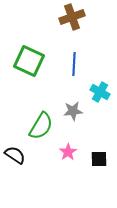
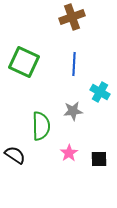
green square: moved 5 px left, 1 px down
green semicircle: rotated 32 degrees counterclockwise
pink star: moved 1 px right, 1 px down
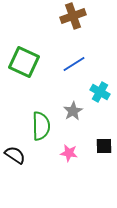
brown cross: moved 1 px right, 1 px up
blue line: rotated 55 degrees clockwise
gray star: rotated 24 degrees counterclockwise
pink star: rotated 30 degrees counterclockwise
black square: moved 5 px right, 13 px up
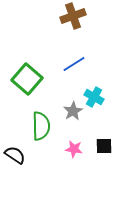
green square: moved 3 px right, 17 px down; rotated 16 degrees clockwise
cyan cross: moved 6 px left, 5 px down
pink star: moved 5 px right, 4 px up
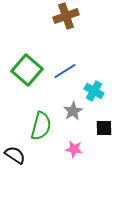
brown cross: moved 7 px left
blue line: moved 9 px left, 7 px down
green square: moved 9 px up
cyan cross: moved 6 px up
green semicircle: rotated 16 degrees clockwise
black square: moved 18 px up
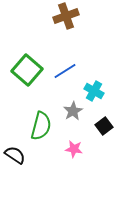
black square: moved 2 px up; rotated 36 degrees counterclockwise
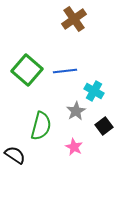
brown cross: moved 8 px right, 3 px down; rotated 15 degrees counterclockwise
blue line: rotated 25 degrees clockwise
gray star: moved 3 px right
pink star: moved 2 px up; rotated 18 degrees clockwise
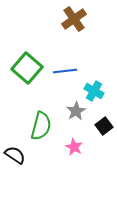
green square: moved 2 px up
